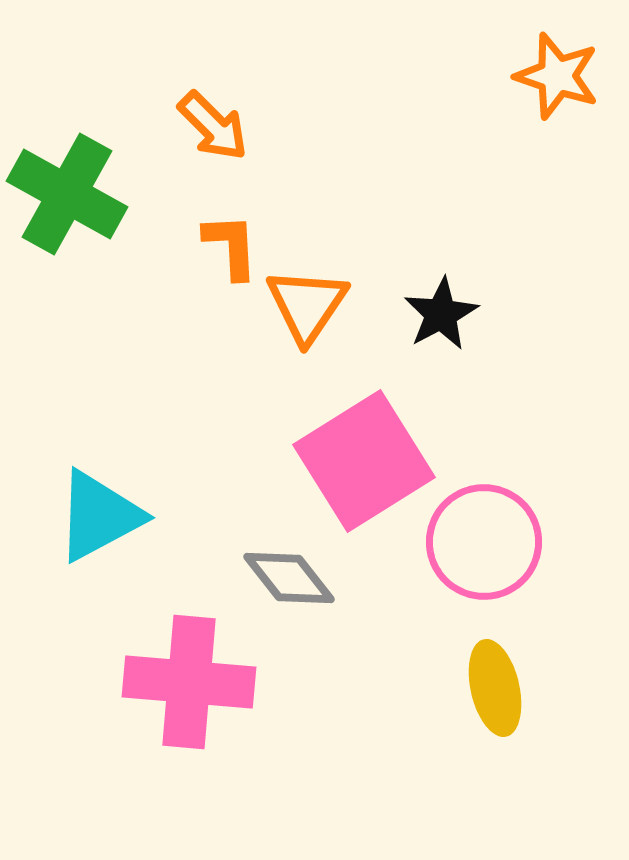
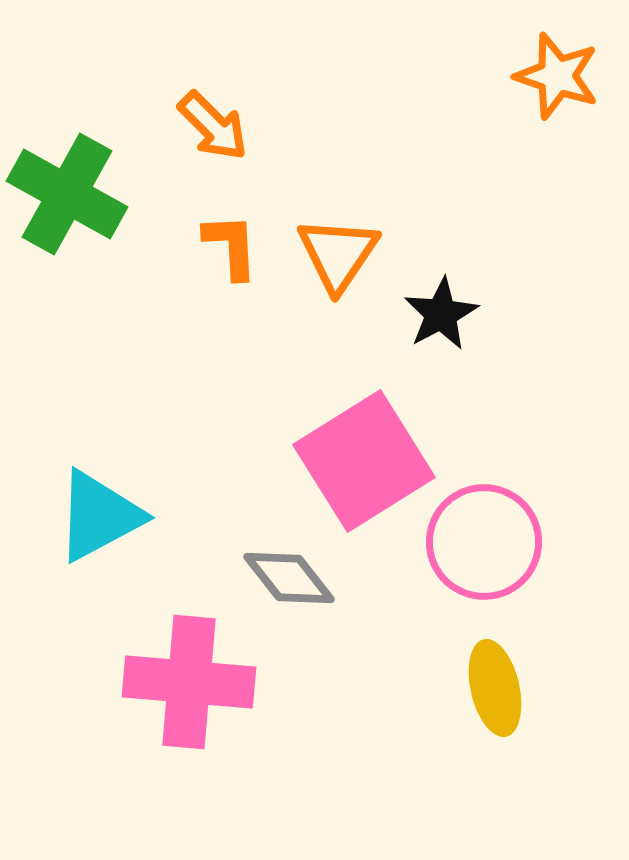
orange triangle: moved 31 px right, 51 px up
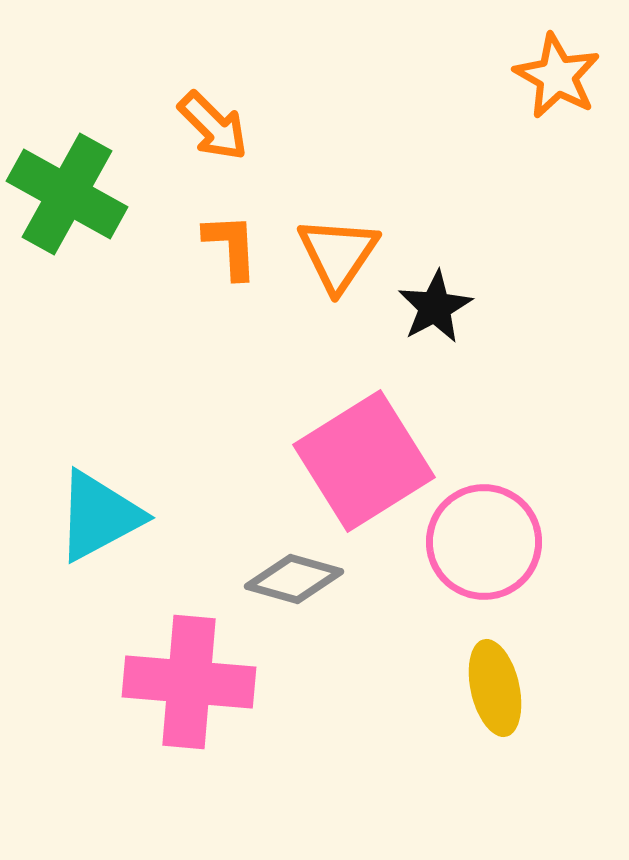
orange star: rotated 10 degrees clockwise
black star: moved 6 px left, 7 px up
gray diamond: moved 5 px right, 1 px down; rotated 36 degrees counterclockwise
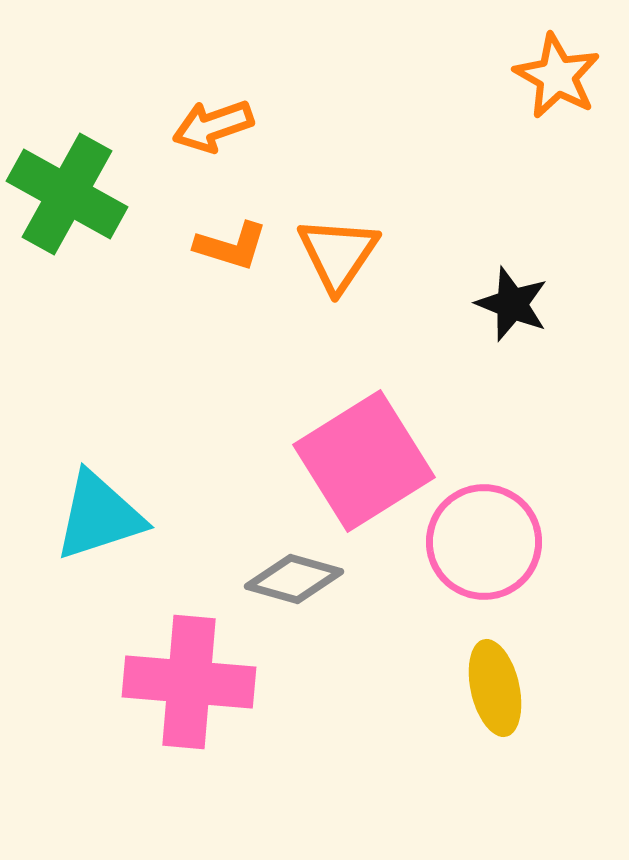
orange arrow: rotated 116 degrees clockwise
orange L-shape: rotated 110 degrees clockwise
black star: moved 77 px right, 3 px up; rotated 22 degrees counterclockwise
cyan triangle: rotated 10 degrees clockwise
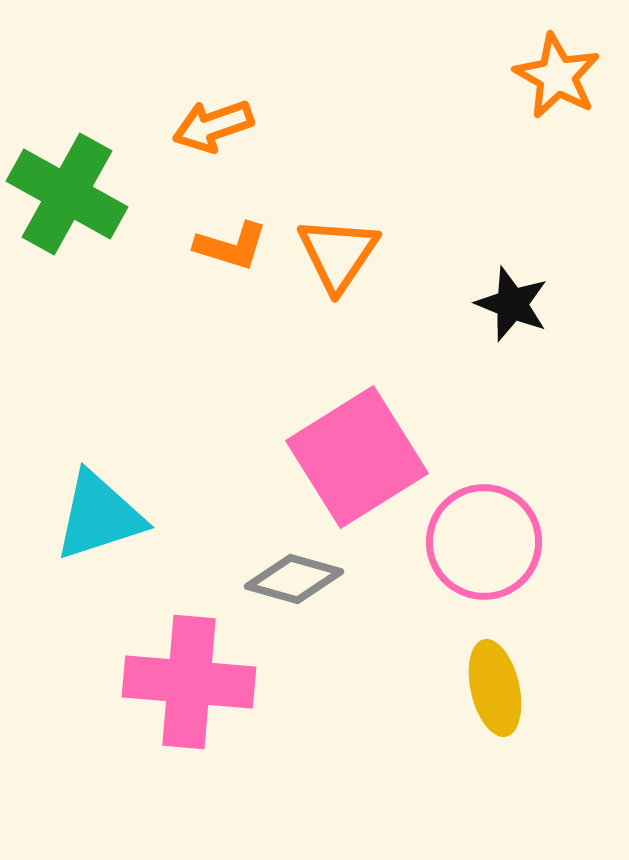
pink square: moved 7 px left, 4 px up
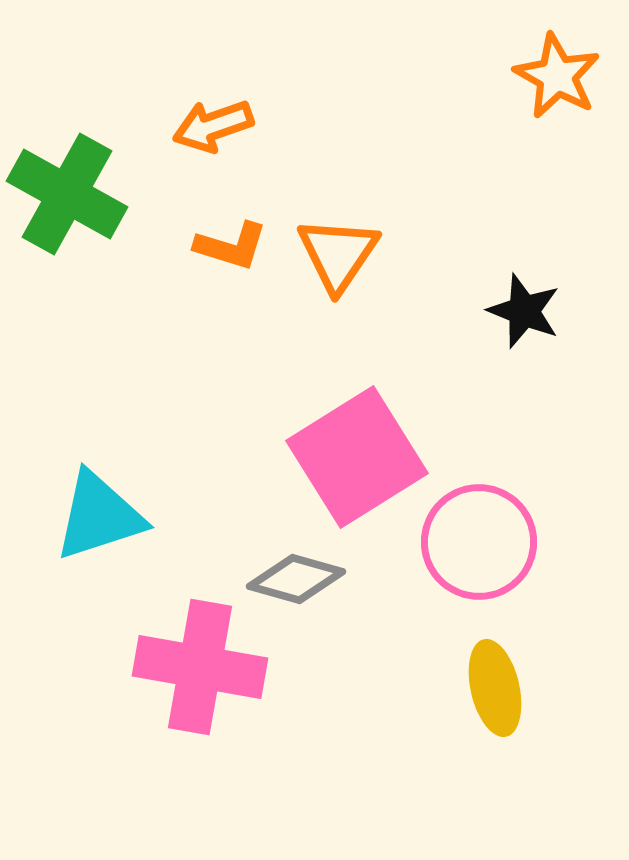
black star: moved 12 px right, 7 px down
pink circle: moved 5 px left
gray diamond: moved 2 px right
pink cross: moved 11 px right, 15 px up; rotated 5 degrees clockwise
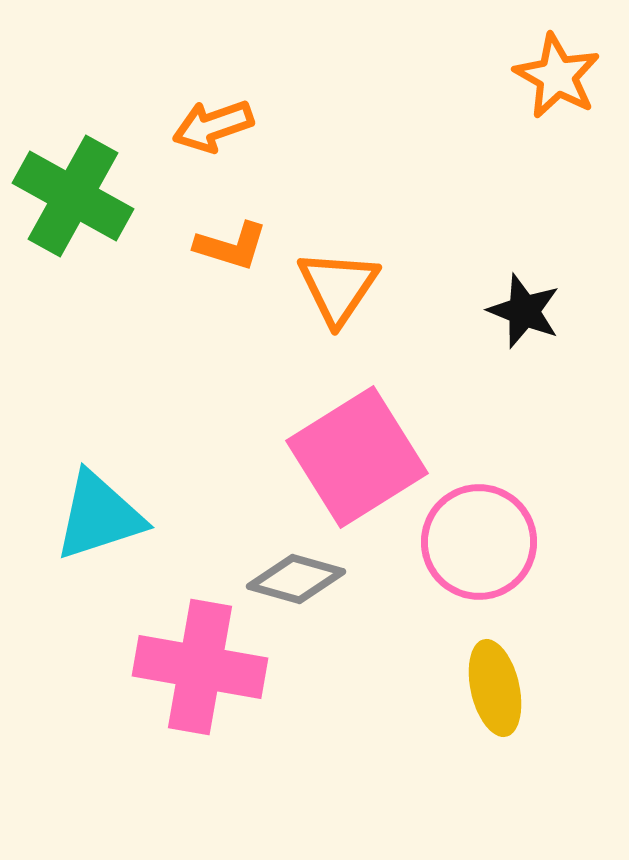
green cross: moved 6 px right, 2 px down
orange triangle: moved 33 px down
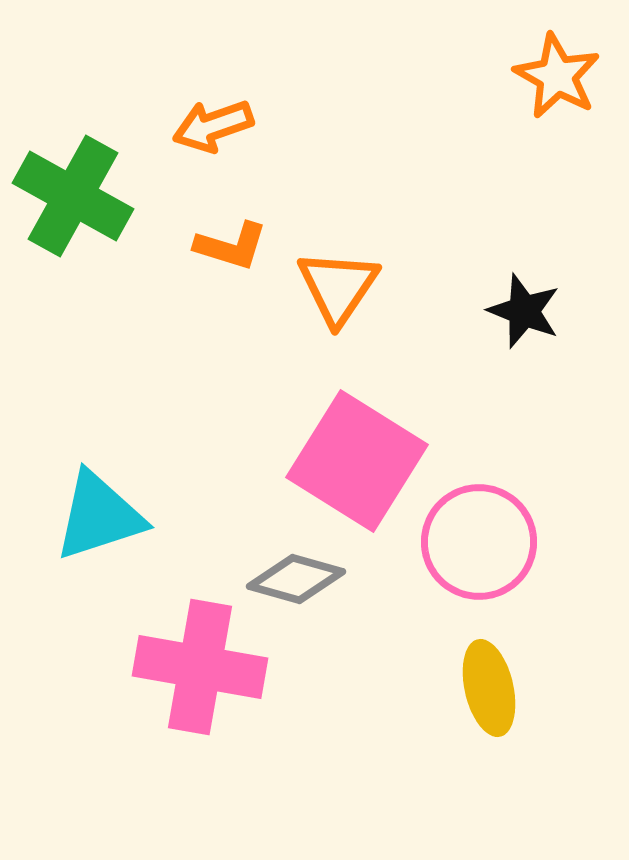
pink square: moved 4 px down; rotated 26 degrees counterclockwise
yellow ellipse: moved 6 px left
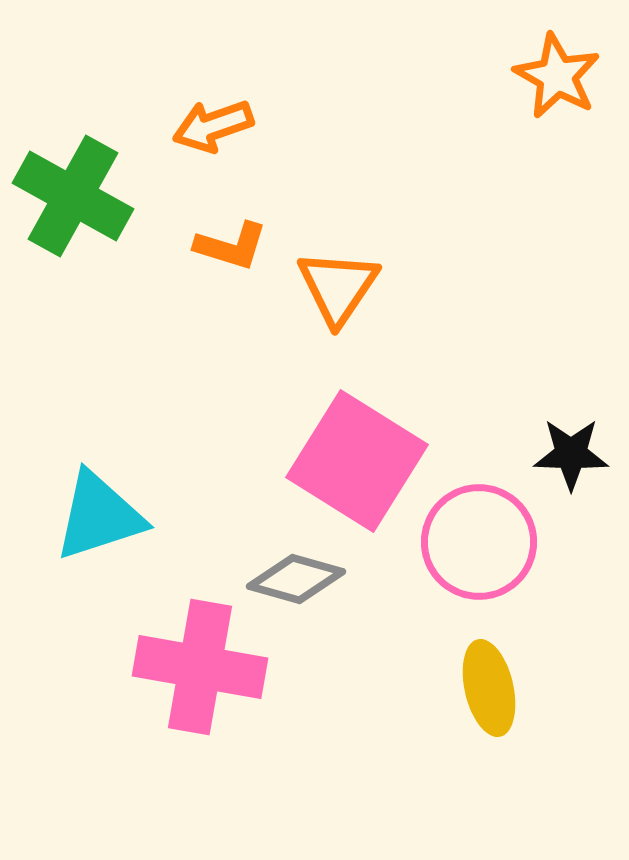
black star: moved 47 px right, 143 px down; rotated 20 degrees counterclockwise
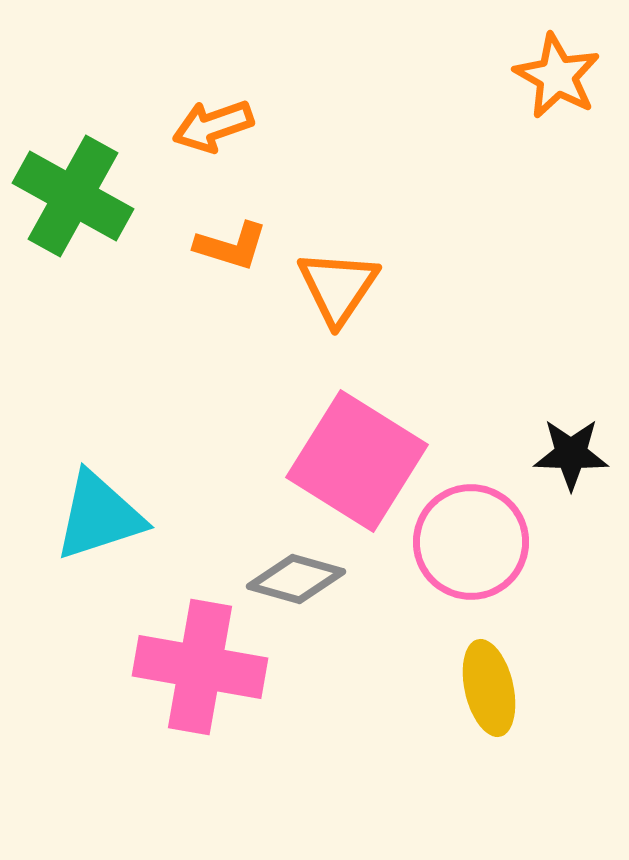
pink circle: moved 8 px left
